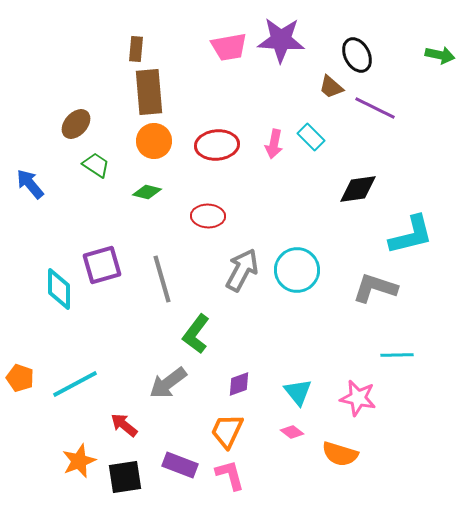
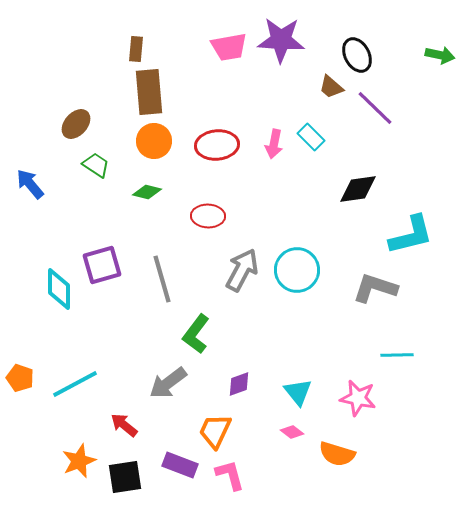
purple line at (375, 108): rotated 18 degrees clockwise
orange trapezoid at (227, 431): moved 12 px left
orange semicircle at (340, 454): moved 3 px left
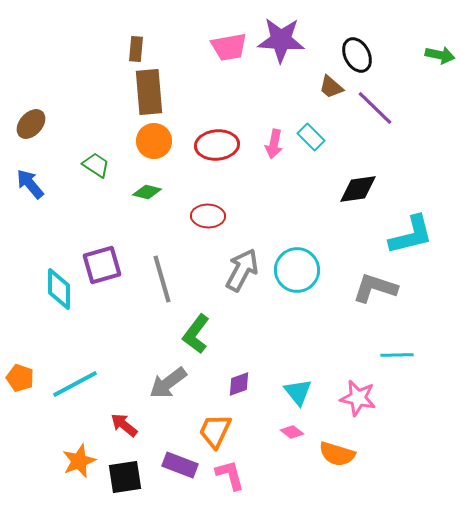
brown ellipse at (76, 124): moved 45 px left
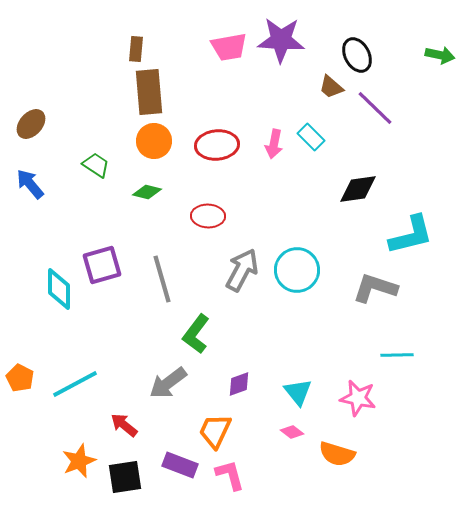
orange pentagon at (20, 378): rotated 8 degrees clockwise
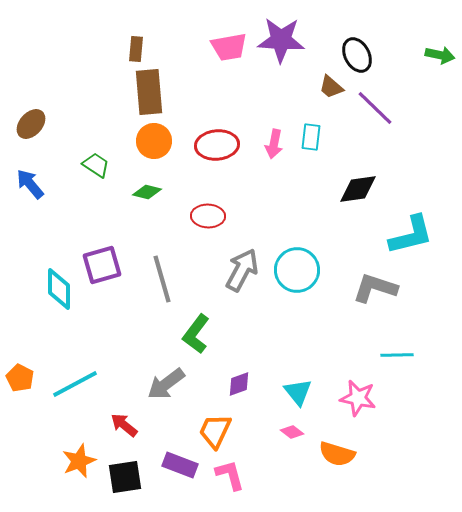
cyan rectangle at (311, 137): rotated 52 degrees clockwise
gray arrow at (168, 383): moved 2 px left, 1 px down
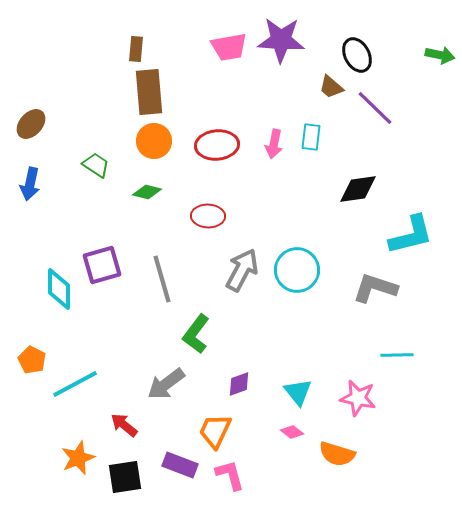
blue arrow at (30, 184): rotated 128 degrees counterclockwise
orange pentagon at (20, 378): moved 12 px right, 18 px up
orange star at (79, 461): moved 1 px left, 3 px up
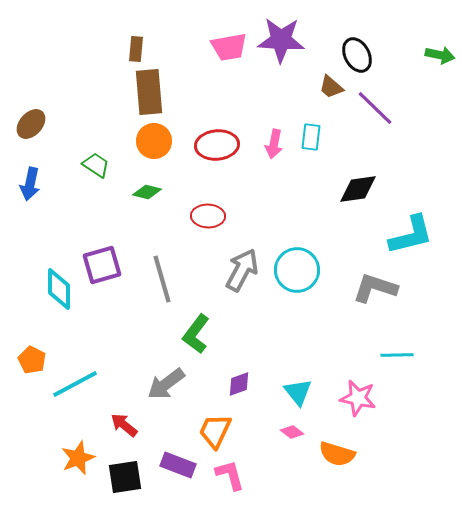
purple rectangle at (180, 465): moved 2 px left
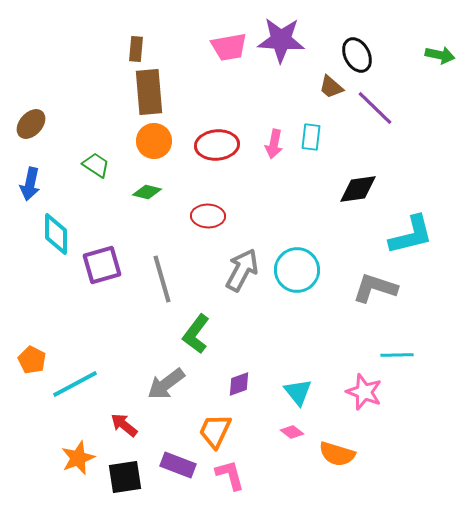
cyan diamond at (59, 289): moved 3 px left, 55 px up
pink star at (358, 398): moved 6 px right, 6 px up; rotated 9 degrees clockwise
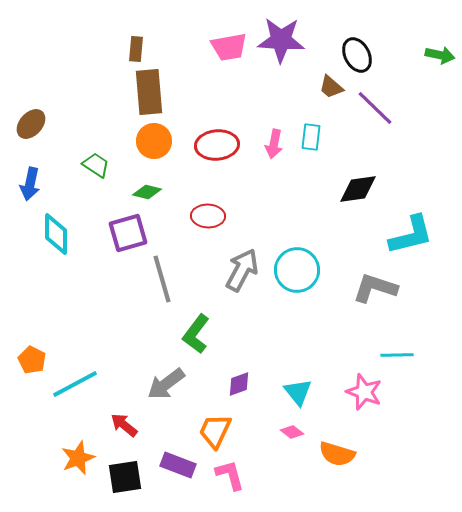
purple square at (102, 265): moved 26 px right, 32 px up
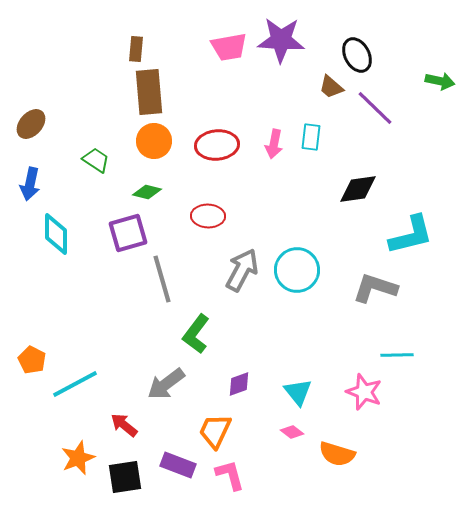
green arrow at (440, 55): moved 26 px down
green trapezoid at (96, 165): moved 5 px up
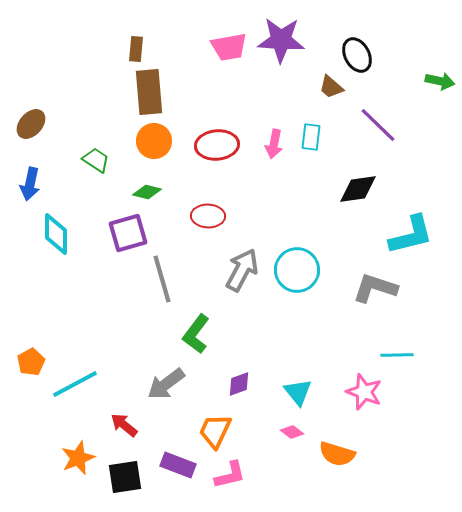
purple line at (375, 108): moved 3 px right, 17 px down
orange pentagon at (32, 360): moved 1 px left, 2 px down; rotated 16 degrees clockwise
pink L-shape at (230, 475): rotated 92 degrees clockwise
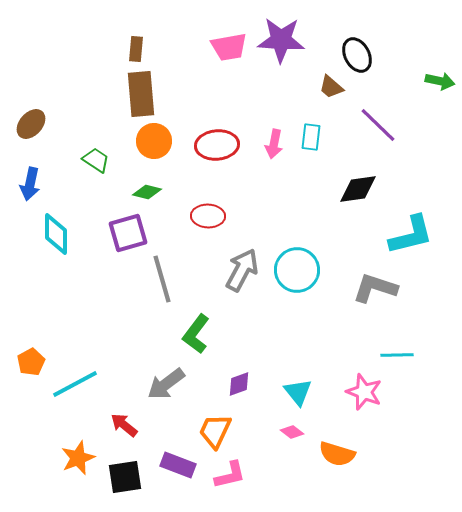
brown rectangle at (149, 92): moved 8 px left, 2 px down
